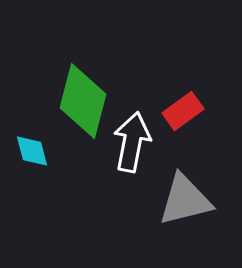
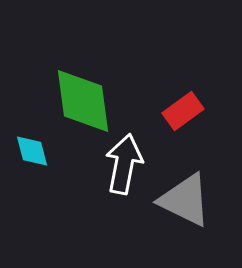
green diamond: rotated 22 degrees counterclockwise
white arrow: moved 8 px left, 22 px down
gray triangle: rotated 40 degrees clockwise
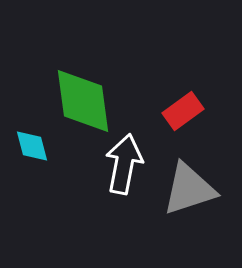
cyan diamond: moved 5 px up
gray triangle: moved 4 px right, 11 px up; rotated 44 degrees counterclockwise
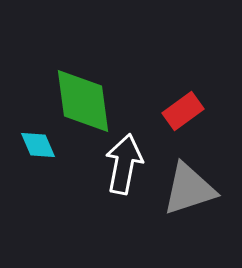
cyan diamond: moved 6 px right, 1 px up; rotated 9 degrees counterclockwise
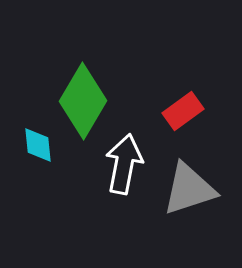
green diamond: rotated 38 degrees clockwise
cyan diamond: rotated 18 degrees clockwise
